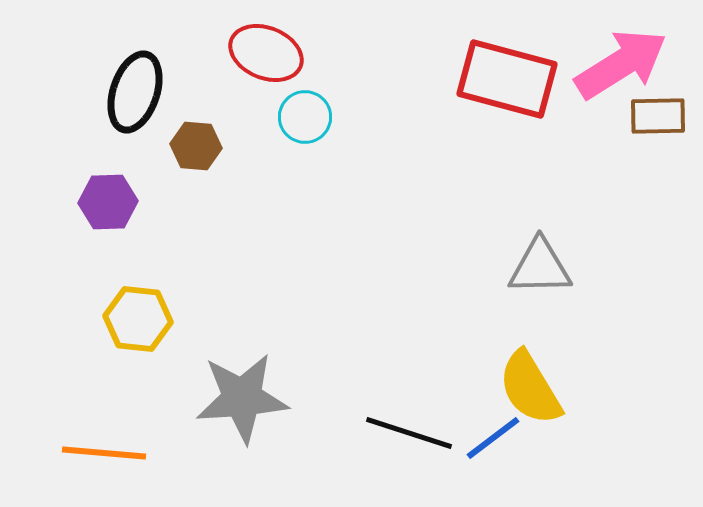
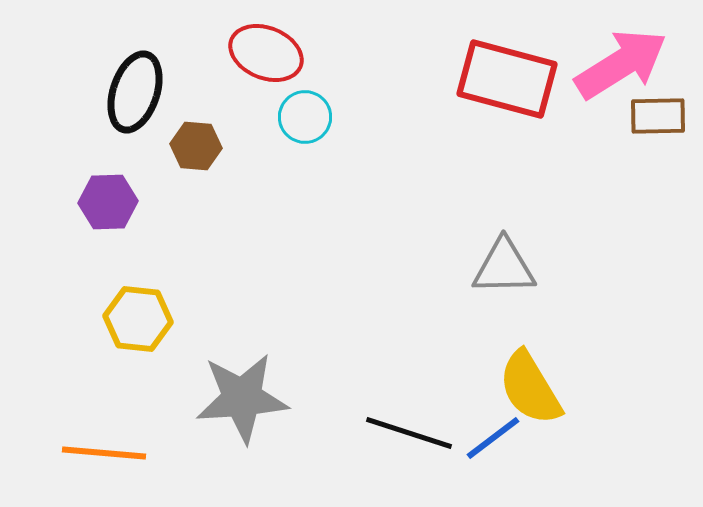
gray triangle: moved 36 px left
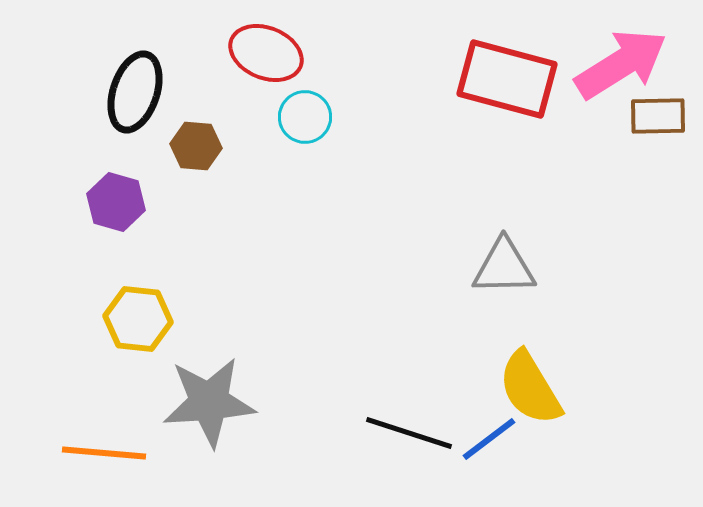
purple hexagon: moved 8 px right; rotated 18 degrees clockwise
gray star: moved 33 px left, 4 px down
blue line: moved 4 px left, 1 px down
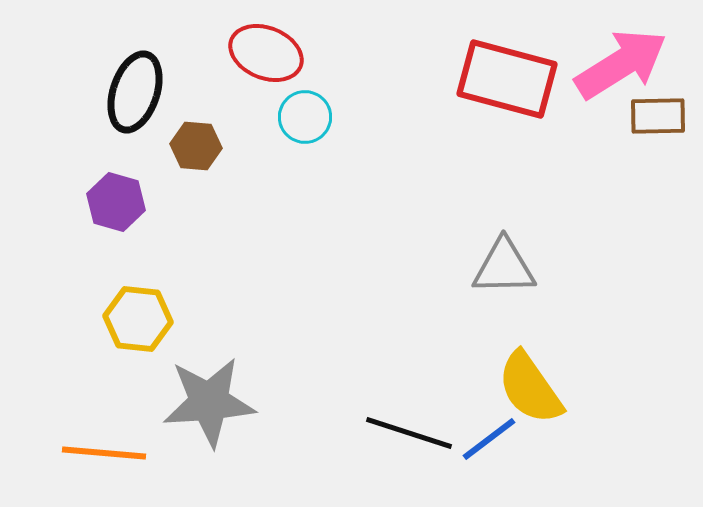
yellow semicircle: rotated 4 degrees counterclockwise
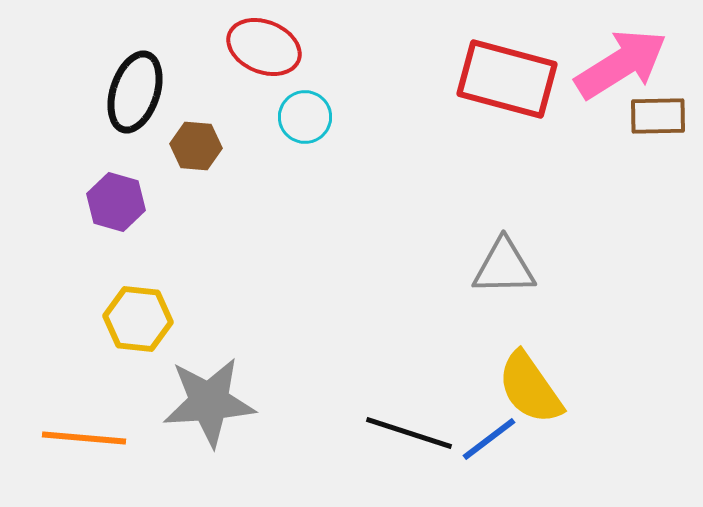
red ellipse: moved 2 px left, 6 px up
orange line: moved 20 px left, 15 px up
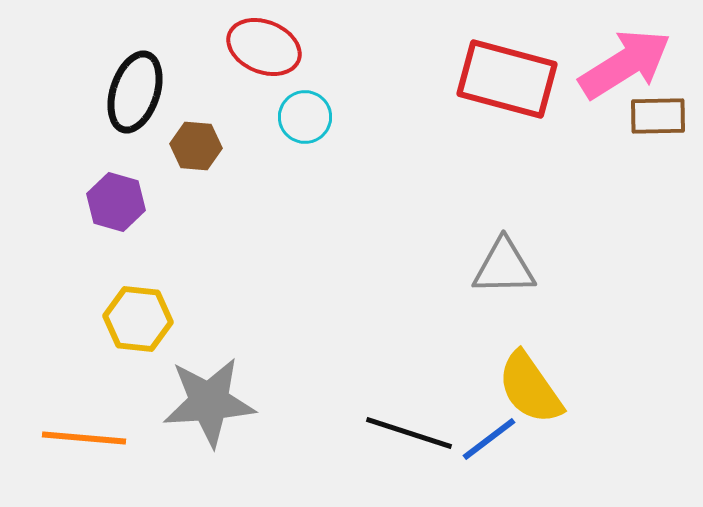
pink arrow: moved 4 px right
